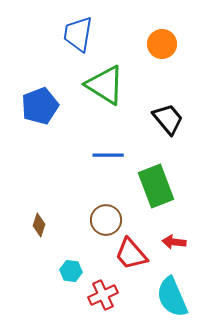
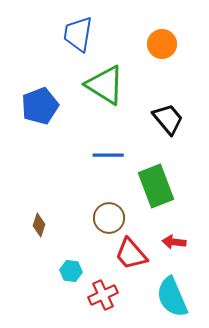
brown circle: moved 3 px right, 2 px up
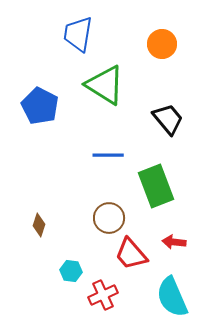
blue pentagon: rotated 24 degrees counterclockwise
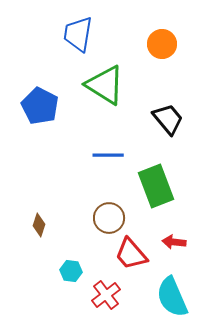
red cross: moved 3 px right; rotated 12 degrees counterclockwise
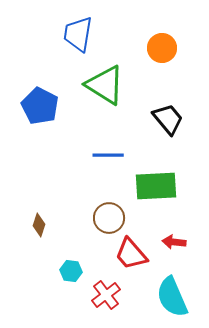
orange circle: moved 4 px down
green rectangle: rotated 72 degrees counterclockwise
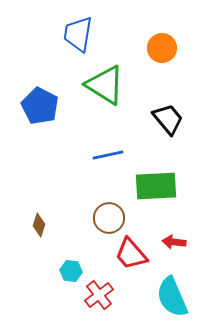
blue line: rotated 12 degrees counterclockwise
red cross: moved 7 px left
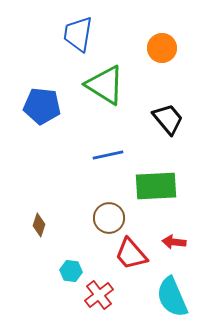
blue pentagon: moved 2 px right; rotated 21 degrees counterclockwise
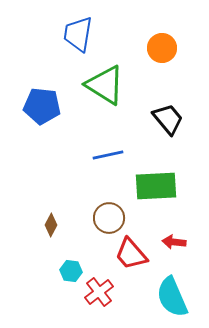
brown diamond: moved 12 px right; rotated 10 degrees clockwise
red cross: moved 3 px up
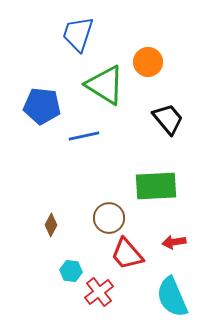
blue trapezoid: rotated 9 degrees clockwise
orange circle: moved 14 px left, 14 px down
blue line: moved 24 px left, 19 px up
red arrow: rotated 15 degrees counterclockwise
red trapezoid: moved 4 px left
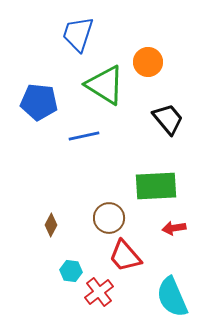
blue pentagon: moved 3 px left, 4 px up
red arrow: moved 14 px up
red trapezoid: moved 2 px left, 2 px down
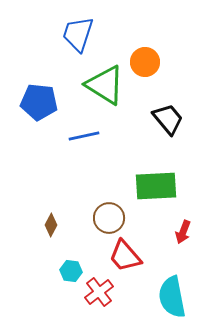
orange circle: moved 3 px left
red arrow: moved 9 px right, 4 px down; rotated 60 degrees counterclockwise
cyan semicircle: rotated 12 degrees clockwise
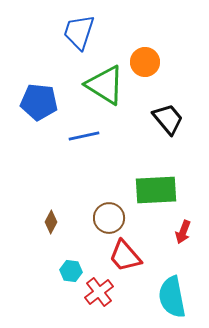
blue trapezoid: moved 1 px right, 2 px up
green rectangle: moved 4 px down
brown diamond: moved 3 px up
